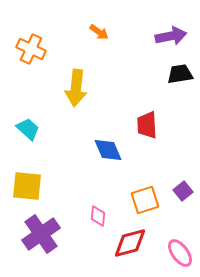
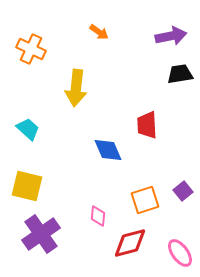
yellow square: rotated 8 degrees clockwise
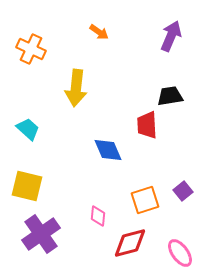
purple arrow: rotated 56 degrees counterclockwise
black trapezoid: moved 10 px left, 22 px down
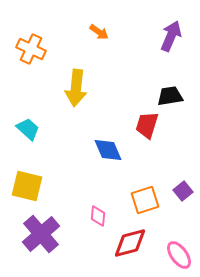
red trapezoid: rotated 20 degrees clockwise
purple cross: rotated 6 degrees counterclockwise
pink ellipse: moved 1 px left, 2 px down
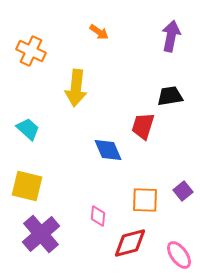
purple arrow: rotated 12 degrees counterclockwise
orange cross: moved 2 px down
red trapezoid: moved 4 px left, 1 px down
orange square: rotated 20 degrees clockwise
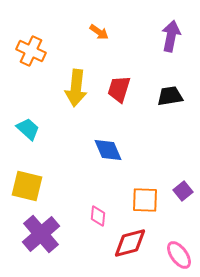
red trapezoid: moved 24 px left, 37 px up
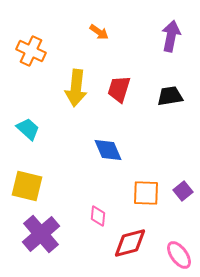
orange square: moved 1 px right, 7 px up
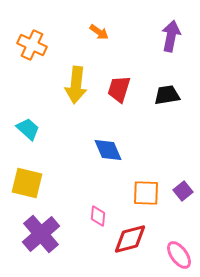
orange cross: moved 1 px right, 6 px up
yellow arrow: moved 3 px up
black trapezoid: moved 3 px left, 1 px up
yellow square: moved 3 px up
red diamond: moved 4 px up
